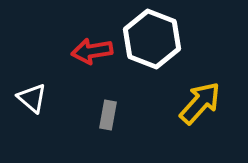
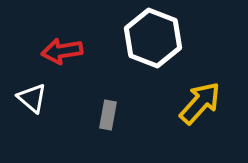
white hexagon: moved 1 px right, 1 px up
red arrow: moved 30 px left
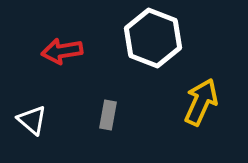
white triangle: moved 22 px down
yellow arrow: moved 1 px right, 1 px up; rotated 18 degrees counterclockwise
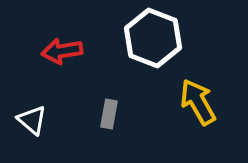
yellow arrow: moved 3 px left; rotated 54 degrees counterclockwise
gray rectangle: moved 1 px right, 1 px up
